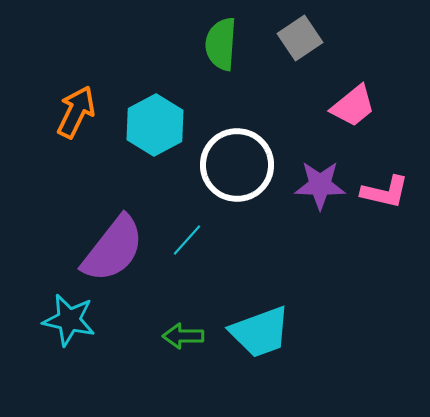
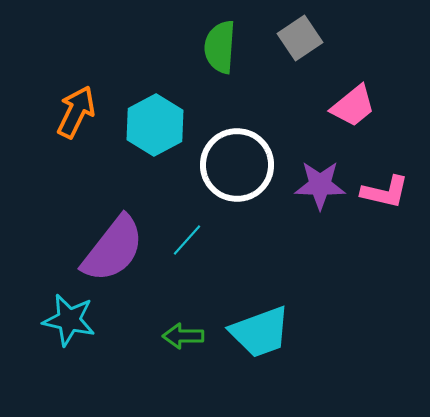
green semicircle: moved 1 px left, 3 px down
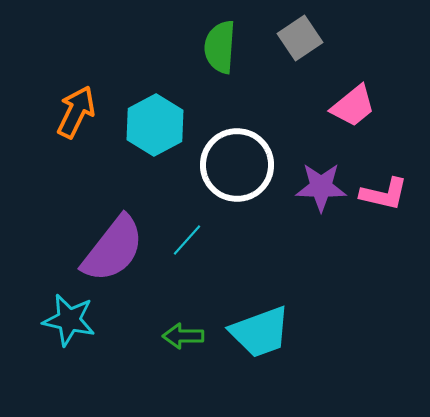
purple star: moved 1 px right, 2 px down
pink L-shape: moved 1 px left, 2 px down
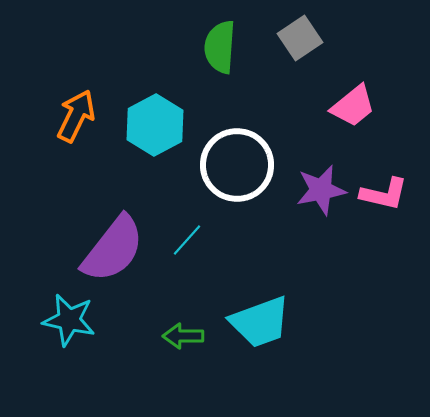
orange arrow: moved 4 px down
purple star: moved 3 px down; rotated 12 degrees counterclockwise
cyan trapezoid: moved 10 px up
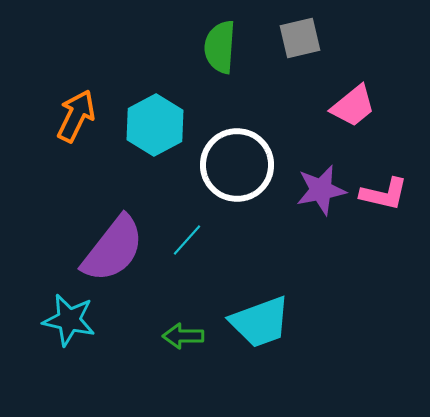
gray square: rotated 21 degrees clockwise
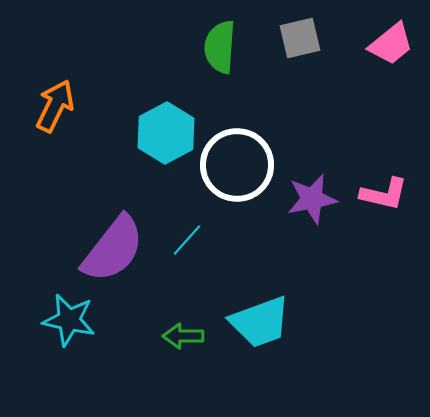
pink trapezoid: moved 38 px right, 62 px up
orange arrow: moved 21 px left, 10 px up
cyan hexagon: moved 11 px right, 8 px down
purple star: moved 9 px left, 9 px down
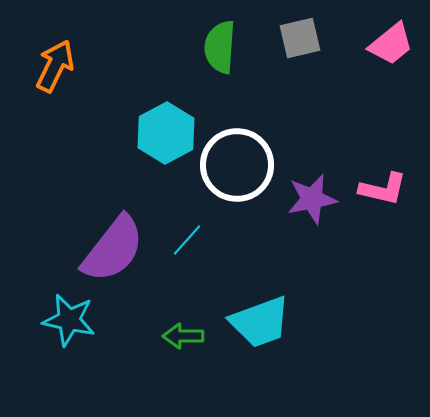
orange arrow: moved 40 px up
pink L-shape: moved 1 px left, 5 px up
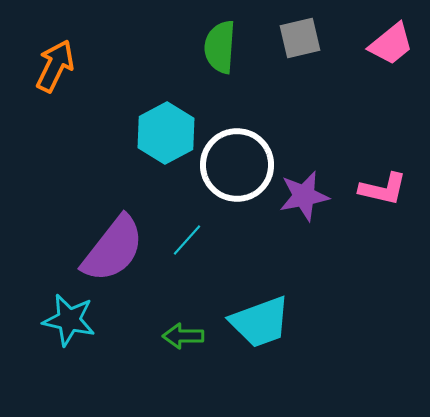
purple star: moved 8 px left, 3 px up
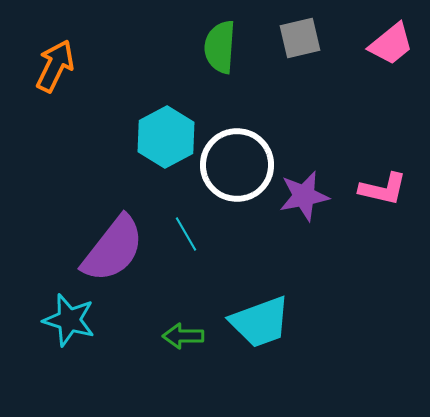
cyan hexagon: moved 4 px down
cyan line: moved 1 px left, 6 px up; rotated 72 degrees counterclockwise
cyan star: rotated 4 degrees clockwise
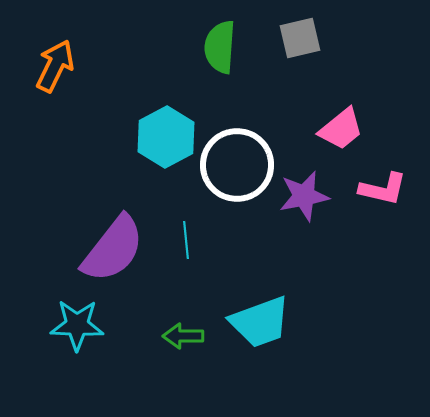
pink trapezoid: moved 50 px left, 85 px down
cyan line: moved 6 px down; rotated 24 degrees clockwise
cyan star: moved 8 px right, 5 px down; rotated 14 degrees counterclockwise
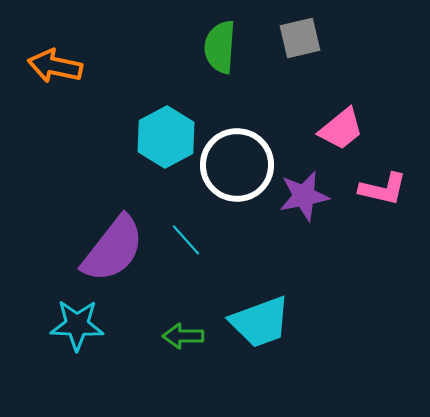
orange arrow: rotated 104 degrees counterclockwise
cyan line: rotated 36 degrees counterclockwise
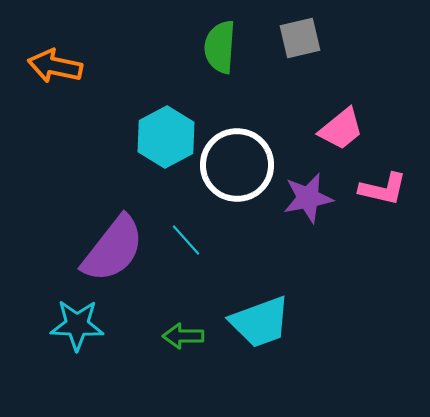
purple star: moved 4 px right, 2 px down
